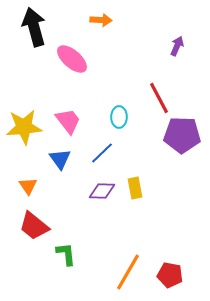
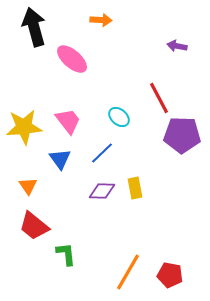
purple arrow: rotated 102 degrees counterclockwise
cyan ellipse: rotated 50 degrees counterclockwise
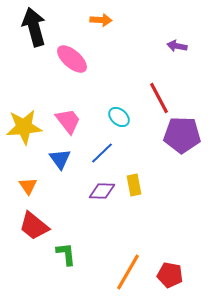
yellow rectangle: moved 1 px left, 3 px up
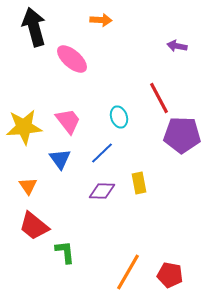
cyan ellipse: rotated 30 degrees clockwise
yellow rectangle: moved 5 px right, 2 px up
green L-shape: moved 1 px left, 2 px up
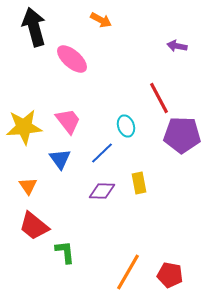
orange arrow: rotated 25 degrees clockwise
cyan ellipse: moved 7 px right, 9 px down
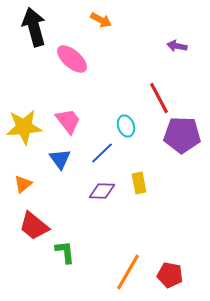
orange triangle: moved 5 px left, 2 px up; rotated 24 degrees clockwise
